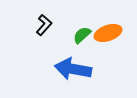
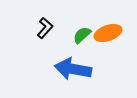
black L-shape: moved 1 px right, 3 px down
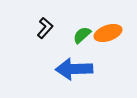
blue arrow: moved 1 px right; rotated 12 degrees counterclockwise
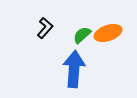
blue arrow: rotated 96 degrees clockwise
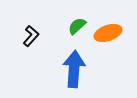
black L-shape: moved 14 px left, 8 px down
green semicircle: moved 5 px left, 9 px up
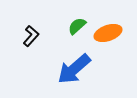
blue arrow: rotated 135 degrees counterclockwise
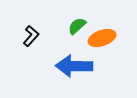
orange ellipse: moved 6 px left, 5 px down
blue arrow: moved 3 px up; rotated 42 degrees clockwise
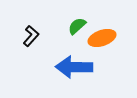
blue arrow: moved 1 px down
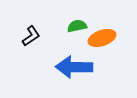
green semicircle: rotated 30 degrees clockwise
black L-shape: rotated 15 degrees clockwise
